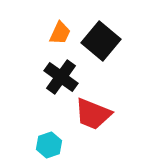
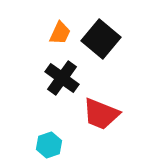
black square: moved 2 px up
black cross: moved 1 px right, 1 px down
red trapezoid: moved 8 px right
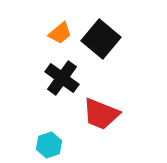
orange trapezoid: rotated 25 degrees clockwise
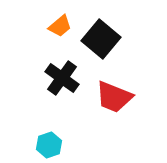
orange trapezoid: moved 7 px up
red trapezoid: moved 13 px right, 17 px up
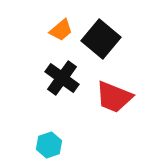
orange trapezoid: moved 1 px right, 4 px down
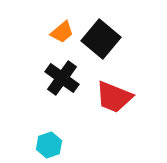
orange trapezoid: moved 1 px right, 2 px down
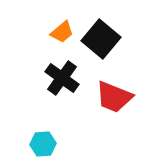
cyan hexagon: moved 6 px left, 1 px up; rotated 15 degrees clockwise
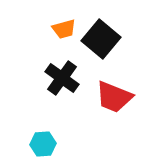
orange trapezoid: moved 2 px right, 3 px up; rotated 25 degrees clockwise
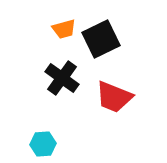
black square: rotated 24 degrees clockwise
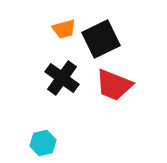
red trapezoid: moved 12 px up
cyan hexagon: moved 1 px up; rotated 10 degrees counterclockwise
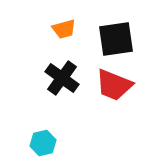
black square: moved 15 px right; rotated 18 degrees clockwise
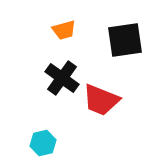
orange trapezoid: moved 1 px down
black square: moved 9 px right, 1 px down
red trapezoid: moved 13 px left, 15 px down
